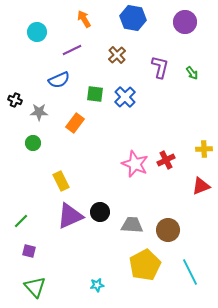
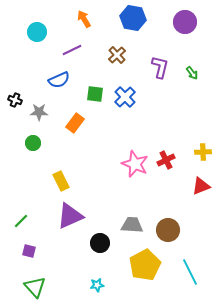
yellow cross: moved 1 px left, 3 px down
black circle: moved 31 px down
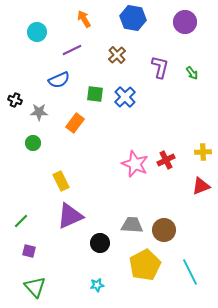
brown circle: moved 4 px left
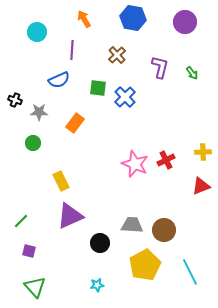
purple line: rotated 60 degrees counterclockwise
green square: moved 3 px right, 6 px up
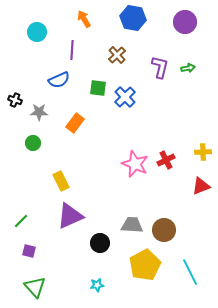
green arrow: moved 4 px left, 5 px up; rotated 64 degrees counterclockwise
